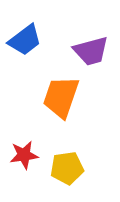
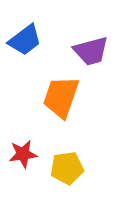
red star: moved 1 px left, 1 px up
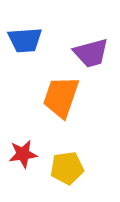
blue trapezoid: rotated 33 degrees clockwise
purple trapezoid: moved 2 px down
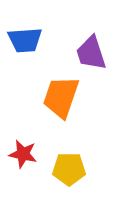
purple trapezoid: rotated 87 degrees clockwise
red star: rotated 20 degrees clockwise
yellow pentagon: moved 2 px right, 1 px down; rotated 8 degrees clockwise
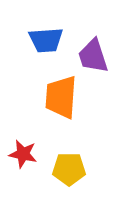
blue trapezoid: moved 21 px right
purple trapezoid: moved 2 px right, 3 px down
orange trapezoid: rotated 15 degrees counterclockwise
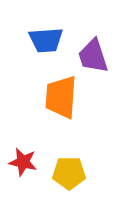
red star: moved 8 px down
yellow pentagon: moved 4 px down
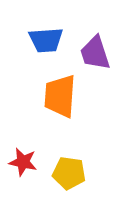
purple trapezoid: moved 2 px right, 3 px up
orange trapezoid: moved 1 px left, 1 px up
yellow pentagon: rotated 8 degrees clockwise
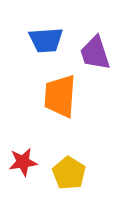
red star: rotated 20 degrees counterclockwise
yellow pentagon: rotated 24 degrees clockwise
